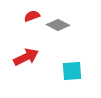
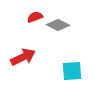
red semicircle: moved 3 px right, 1 px down
red arrow: moved 3 px left
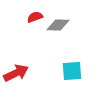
gray diamond: rotated 25 degrees counterclockwise
red arrow: moved 7 px left, 16 px down
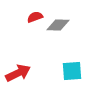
red arrow: moved 2 px right
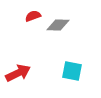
red semicircle: moved 2 px left, 1 px up
cyan square: rotated 15 degrees clockwise
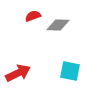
cyan square: moved 2 px left
